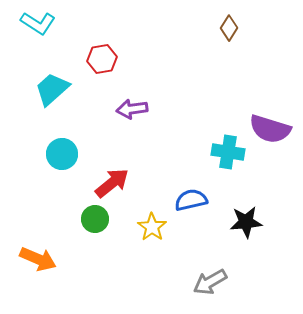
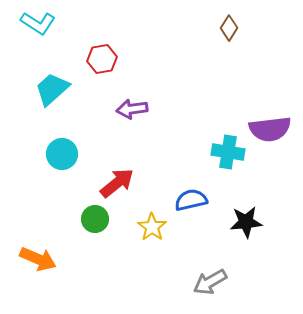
purple semicircle: rotated 24 degrees counterclockwise
red arrow: moved 5 px right
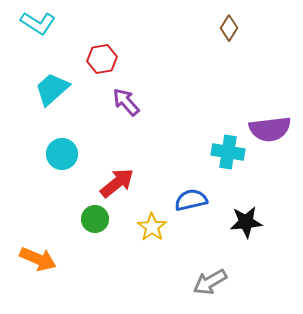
purple arrow: moved 6 px left, 7 px up; rotated 56 degrees clockwise
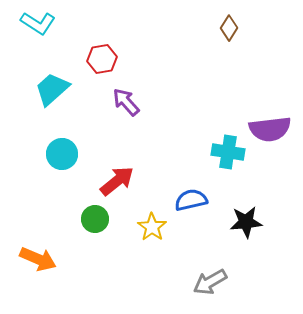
red arrow: moved 2 px up
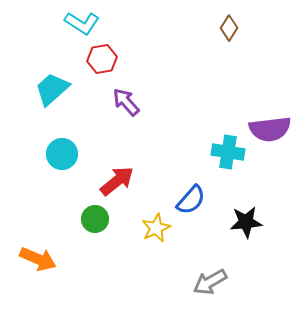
cyan L-shape: moved 44 px right
blue semicircle: rotated 144 degrees clockwise
yellow star: moved 4 px right, 1 px down; rotated 12 degrees clockwise
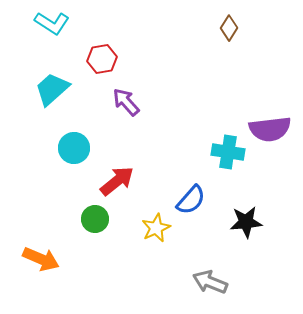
cyan L-shape: moved 30 px left
cyan circle: moved 12 px right, 6 px up
orange arrow: moved 3 px right
gray arrow: rotated 52 degrees clockwise
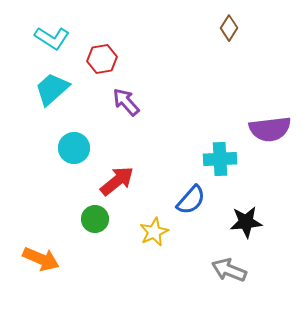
cyan L-shape: moved 15 px down
cyan cross: moved 8 px left, 7 px down; rotated 12 degrees counterclockwise
yellow star: moved 2 px left, 4 px down
gray arrow: moved 19 px right, 12 px up
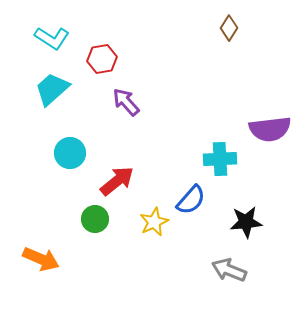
cyan circle: moved 4 px left, 5 px down
yellow star: moved 10 px up
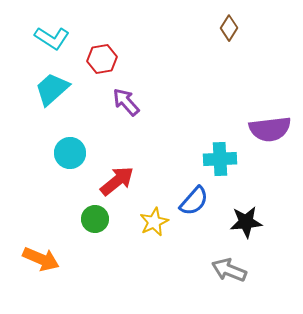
blue semicircle: moved 3 px right, 1 px down
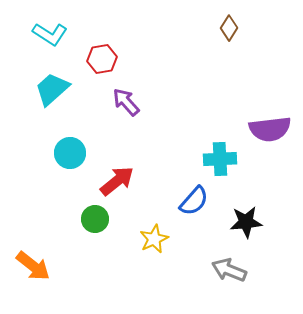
cyan L-shape: moved 2 px left, 4 px up
yellow star: moved 17 px down
orange arrow: moved 8 px left, 7 px down; rotated 15 degrees clockwise
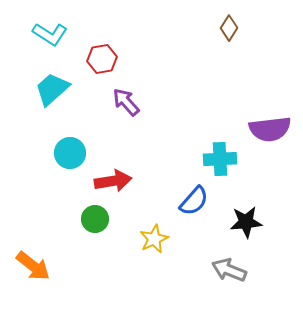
red arrow: moved 4 px left; rotated 30 degrees clockwise
